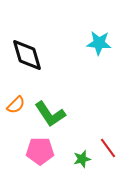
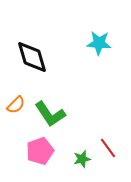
black diamond: moved 5 px right, 2 px down
pink pentagon: rotated 20 degrees counterclockwise
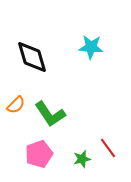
cyan star: moved 8 px left, 4 px down
pink pentagon: moved 1 px left, 3 px down
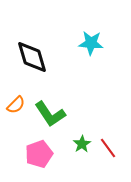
cyan star: moved 4 px up
green star: moved 15 px up; rotated 18 degrees counterclockwise
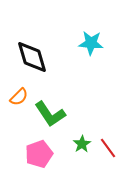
orange semicircle: moved 3 px right, 8 px up
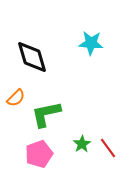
orange semicircle: moved 3 px left, 1 px down
green L-shape: moved 4 px left; rotated 112 degrees clockwise
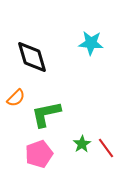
red line: moved 2 px left
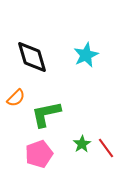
cyan star: moved 5 px left, 12 px down; rotated 30 degrees counterclockwise
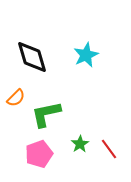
green star: moved 2 px left
red line: moved 3 px right, 1 px down
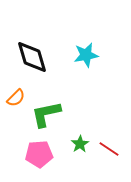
cyan star: rotated 15 degrees clockwise
red line: rotated 20 degrees counterclockwise
pink pentagon: rotated 16 degrees clockwise
